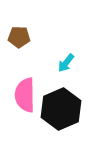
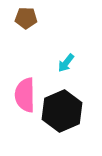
brown pentagon: moved 7 px right, 19 px up
black hexagon: moved 1 px right, 2 px down
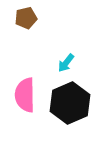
brown pentagon: rotated 15 degrees counterclockwise
black hexagon: moved 8 px right, 8 px up
